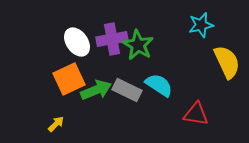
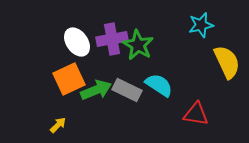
yellow arrow: moved 2 px right, 1 px down
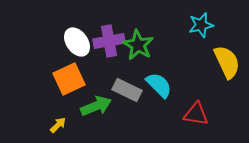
purple cross: moved 3 px left, 2 px down
cyan semicircle: rotated 12 degrees clockwise
green arrow: moved 16 px down
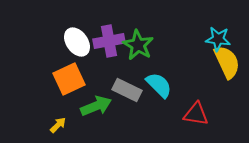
cyan star: moved 17 px right, 14 px down; rotated 20 degrees clockwise
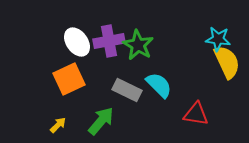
green arrow: moved 5 px right, 15 px down; rotated 28 degrees counterclockwise
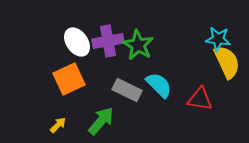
purple cross: moved 1 px left
red triangle: moved 4 px right, 15 px up
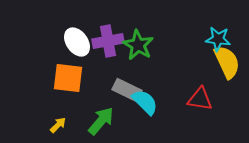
orange square: moved 1 px left, 1 px up; rotated 32 degrees clockwise
cyan semicircle: moved 14 px left, 17 px down
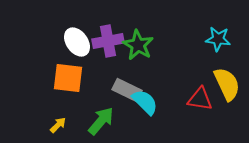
yellow semicircle: moved 22 px down
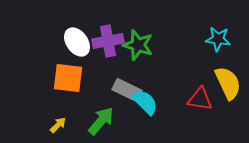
green star: rotated 12 degrees counterclockwise
yellow semicircle: moved 1 px right, 1 px up
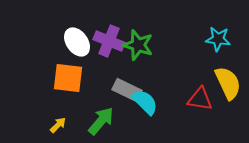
purple cross: moved 1 px right; rotated 32 degrees clockwise
